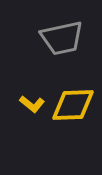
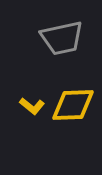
yellow L-shape: moved 2 px down
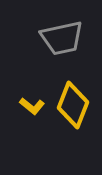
yellow diamond: rotated 66 degrees counterclockwise
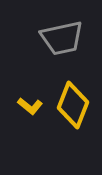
yellow L-shape: moved 2 px left
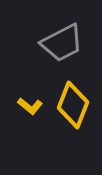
gray trapezoid: moved 5 px down; rotated 15 degrees counterclockwise
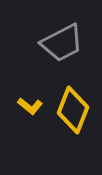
yellow diamond: moved 5 px down
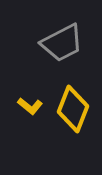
yellow diamond: moved 1 px up
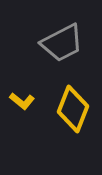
yellow L-shape: moved 8 px left, 5 px up
